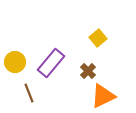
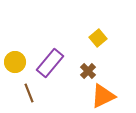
purple rectangle: moved 1 px left
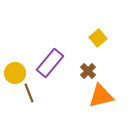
yellow circle: moved 11 px down
orange triangle: moved 2 px left; rotated 12 degrees clockwise
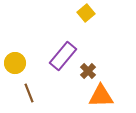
yellow square: moved 12 px left, 25 px up
purple rectangle: moved 13 px right, 7 px up
yellow circle: moved 10 px up
orange triangle: rotated 12 degrees clockwise
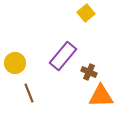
brown cross: moved 1 px right, 1 px down; rotated 21 degrees counterclockwise
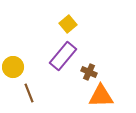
yellow square: moved 18 px left, 11 px down
yellow circle: moved 2 px left, 4 px down
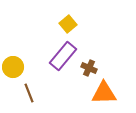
brown cross: moved 4 px up
orange triangle: moved 3 px right, 3 px up
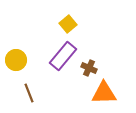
yellow circle: moved 3 px right, 7 px up
